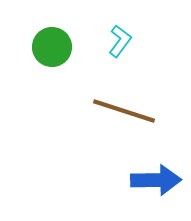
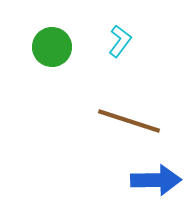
brown line: moved 5 px right, 10 px down
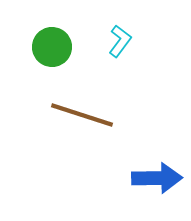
brown line: moved 47 px left, 6 px up
blue arrow: moved 1 px right, 2 px up
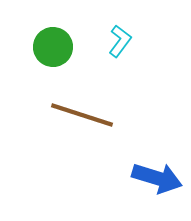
green circle: moved 1 px right
blue arrow: rotated 18 degrees clockwise
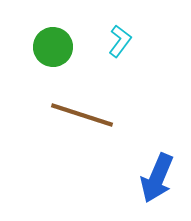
blue arrow: rotated 96 degrees clockwise
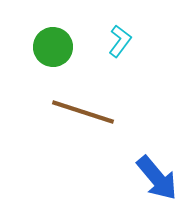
brown line: moved 1 px right, 3 px up
blue arrow: rotated 63 degrees counterclockwise
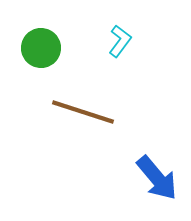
green circle: moved 12 px left, 1 px down
